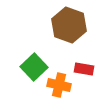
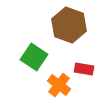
green square: moved 10 px up; rotated 12 degrees counterclockwise
orange cross: rotated 25 degrees clockwise
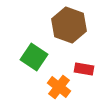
orange cross: moved 2 px down
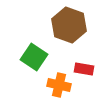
orange cross: moved 2 px up; rotated 25 degrees counterclockwise
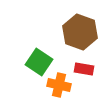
brown hexagon: moved 11 px right, 7 px down
green square: moved 5 px right, 5 px down
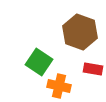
red rectangle: moved 9 px right
orange cross: moved 1 px down
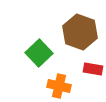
green square: moved 9 px up; rotated 12 degrees clockwise
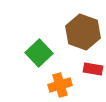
brown hexagon: moved 3 px right
orange cross: moved 1 px right, 1 px up; rotated 30 degrees counterclockwise
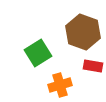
green square: moved 1 px left; rotated 12 degrees clockwise
red rectangle: moved 3 px up
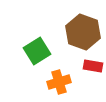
green square: moved 1 px left, 2 px up
orange cross: moved 1 px left, 3 px up
